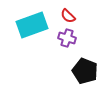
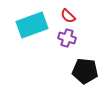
black pentagon: rotated 15 degrees counterclockwise
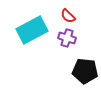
cyan rectangle: moved 5 px down; rotated 8 degrees counterclockwise
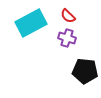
cyan rectangle: moved 1 px left, 7 px up
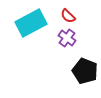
purple cross: rotated 18 degrees clockwise
black pentagon: rotated 15 degrees clockwise
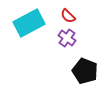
cyan rectangle: moved 2 px left
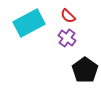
black pentagon: moved 1 px up; rotated 15 degrees clockwise
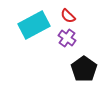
cyan rectangle: moved 5 px right, 2 px down
black pentagon: moved 1 px left, 1 px up
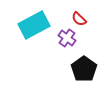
red semicircle: moved 11 px right, 3 px down
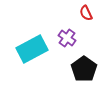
red semicircle: moved 7 px right, 6 px up; rotated 21 degrees clockwise
cyan rectangle: moved 2 px left, 24 px down
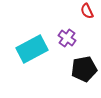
red semicircle: moved 1 px right, 2 px up
black pentagon: rotated 25 degrees clockwise
